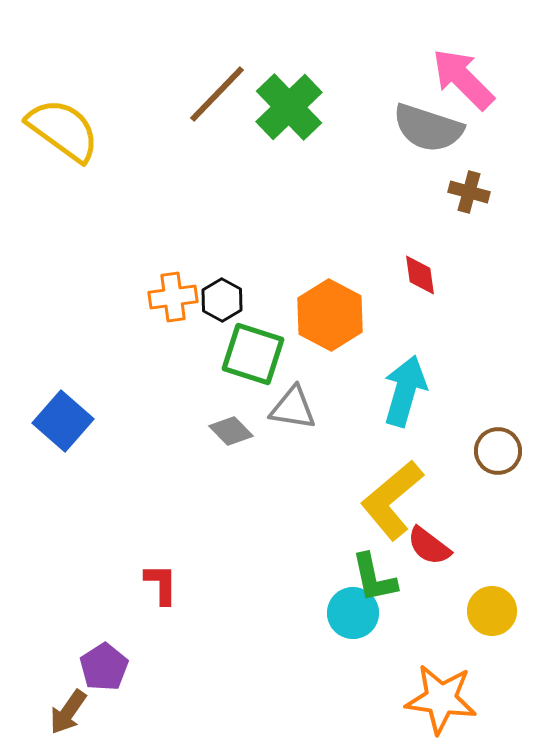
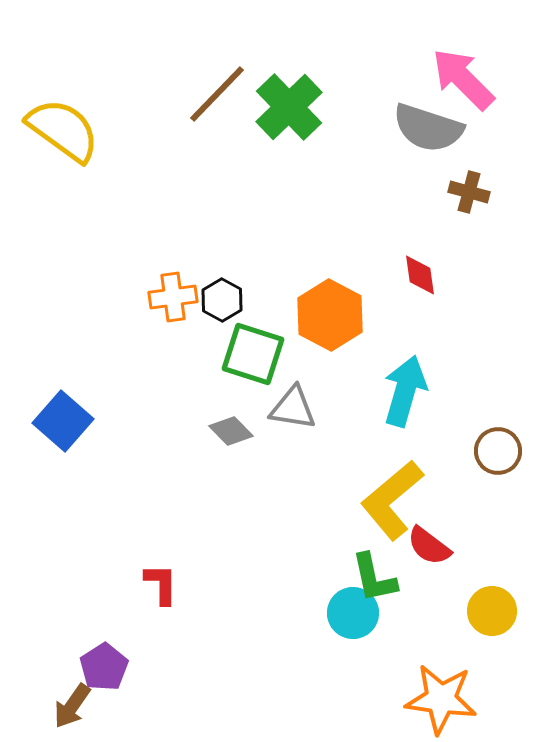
brown arrow: moved 4 px right, 6 px up
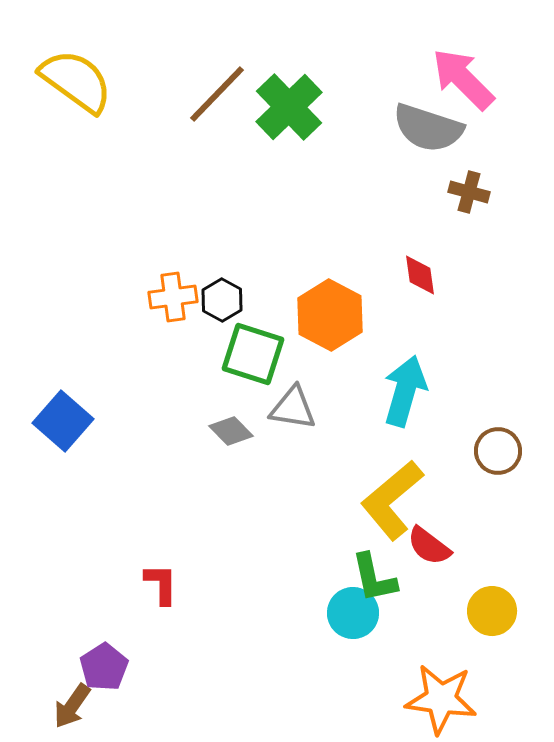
yellow semicircle: moved 13 px right, 49 px up
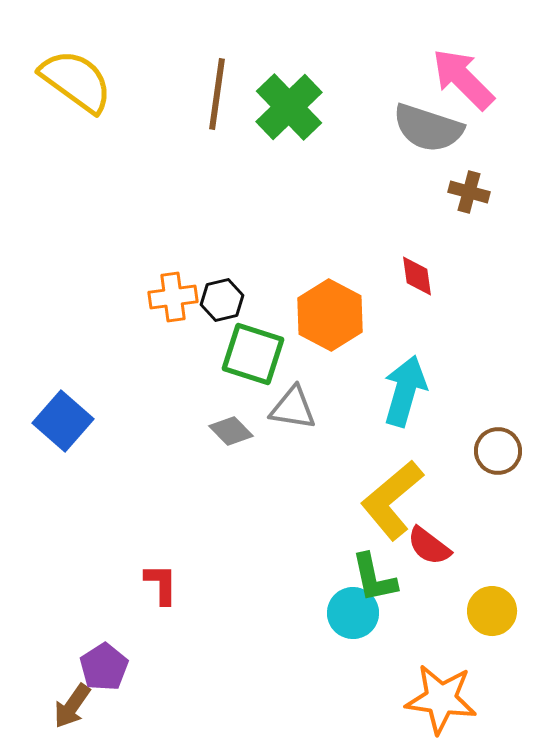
brown line: rotated 36 degrees counterclockwise
red diamond: moved 3 px left, 1 px down
black hexagon: rotated 18 degrees clockwise
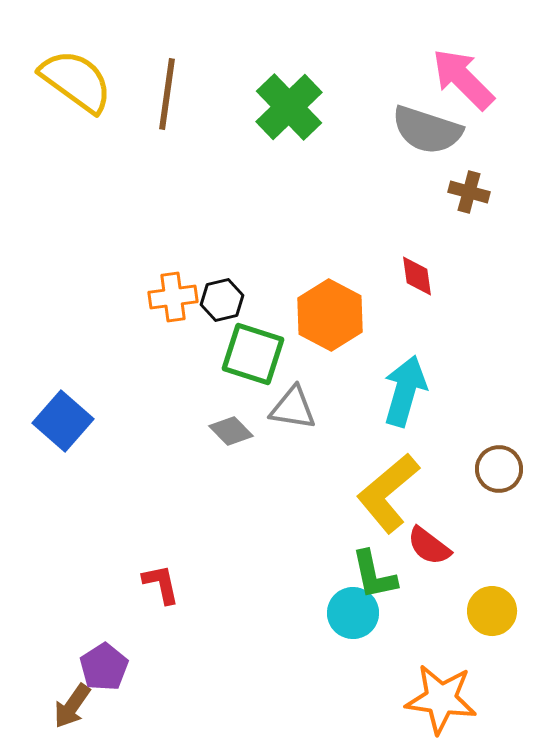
brown line: moved 50 px left
gray semicircle: moved 1 px left, 2 px down
brown circle: moved 1 px right, 18 px down
yellow L-shape: moved 4 px left, 7 px up
green L-shape: moved 3 px up
red L-shape: rotated 12 degrees counterclockwise
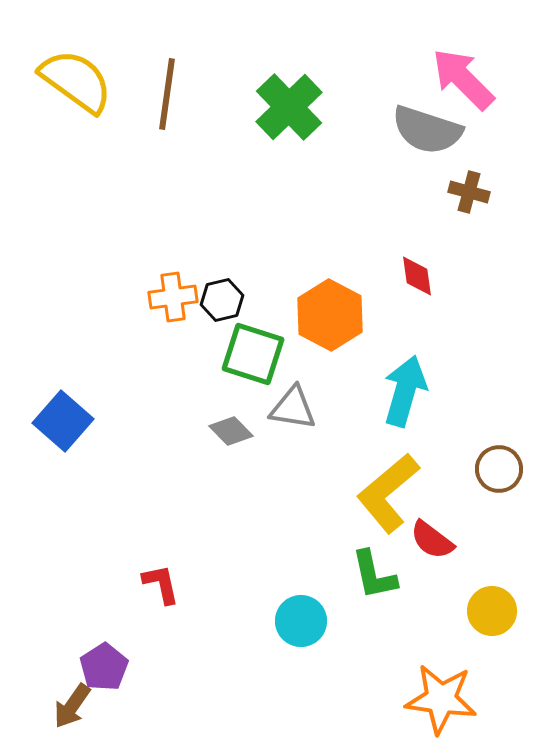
red semicircle: moved 3 px right, 6 px up
cyan circle: moved 52 px left, 8 px down
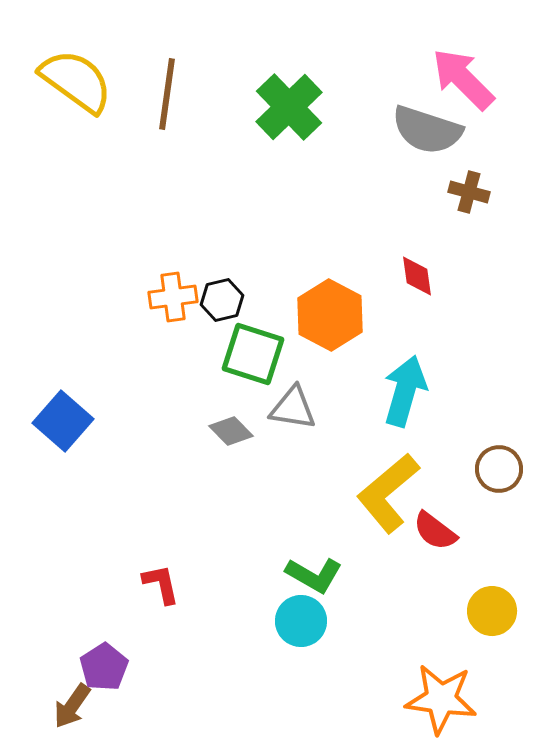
red semicircle: moved 3 px right, 9 px up
green L-shape: moved 60 px left; rotated 48 degrees counterclockwise
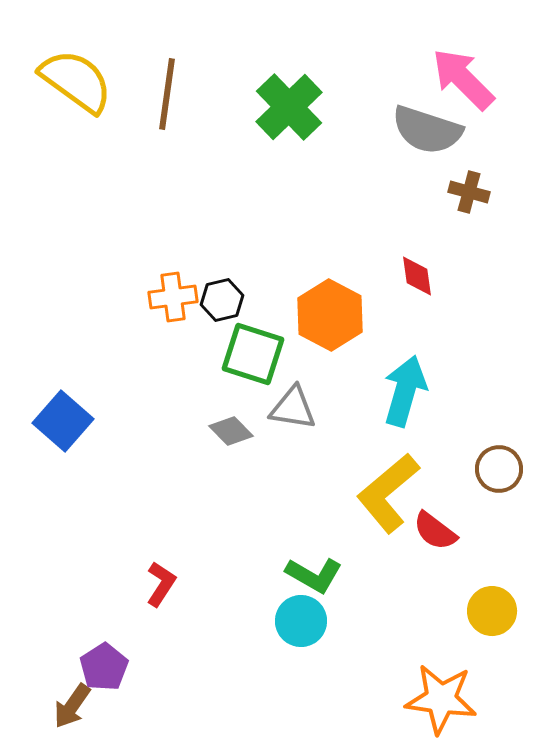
red L-shape: rotated 45 degrees clockwise
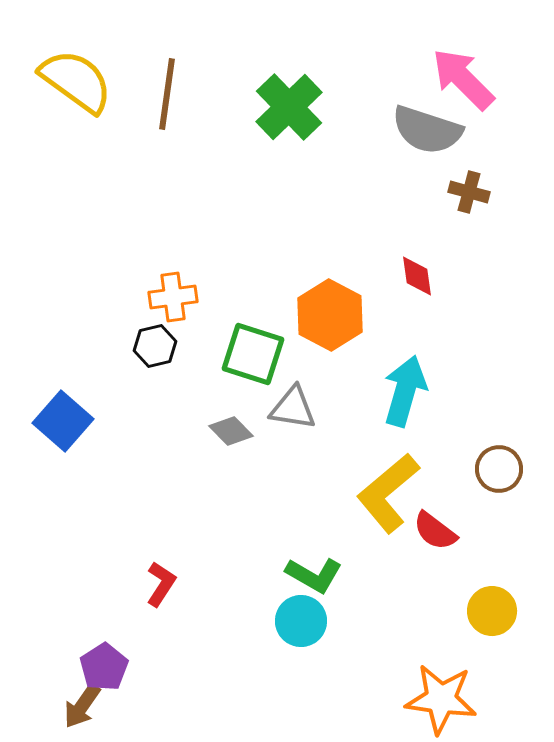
black hexagon: moved 67 px left, 46 px down
brown arrow: moved 10 px right
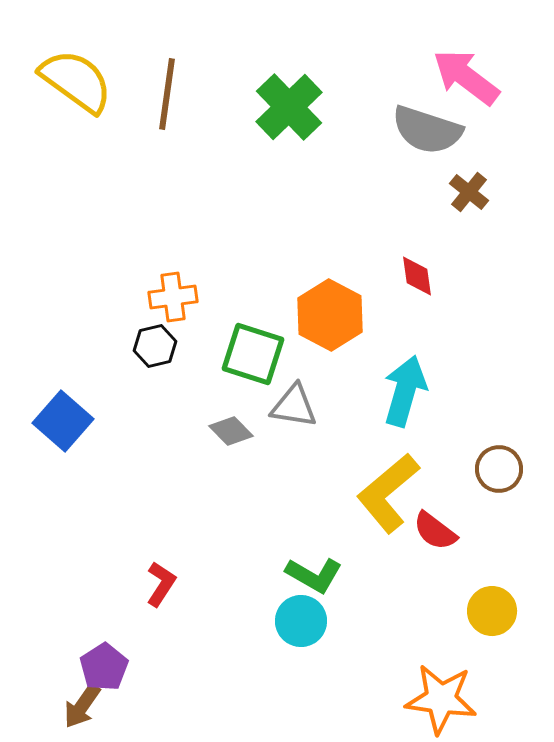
pink arrow: moved 3 px right, 2 px up; rotated 8 degrees counterclockwise
brown cross: rotated 24 degrees clockwise
gray triangle: moved 1 px right, 2 px up
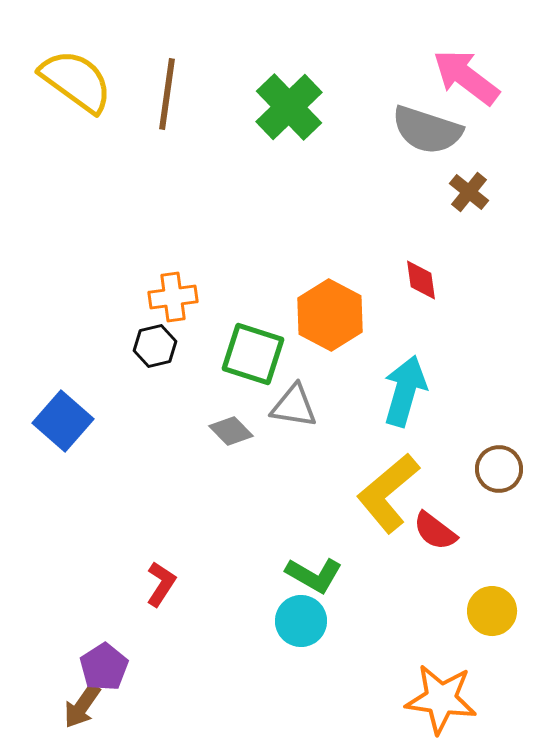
red diamond: moved 4 px right, 4 px down
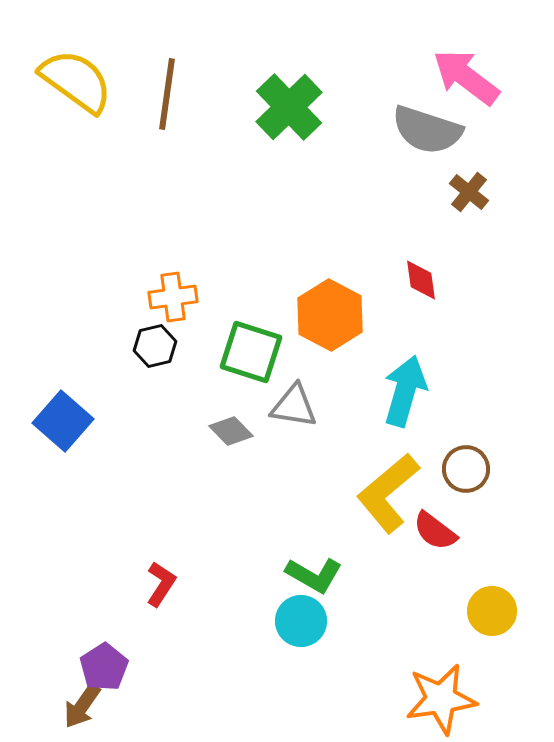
green square: moved 2 px left, 2 px up
brown circle: moved 33 px left
orange star: rotated 16 degrees counterclockwise
